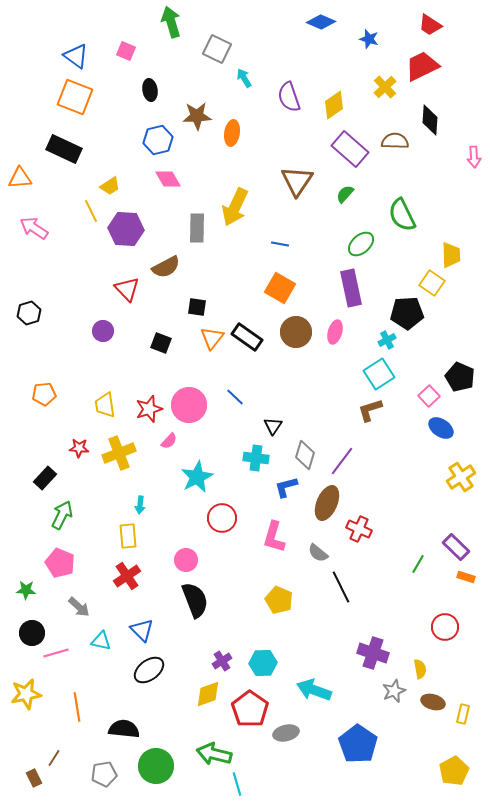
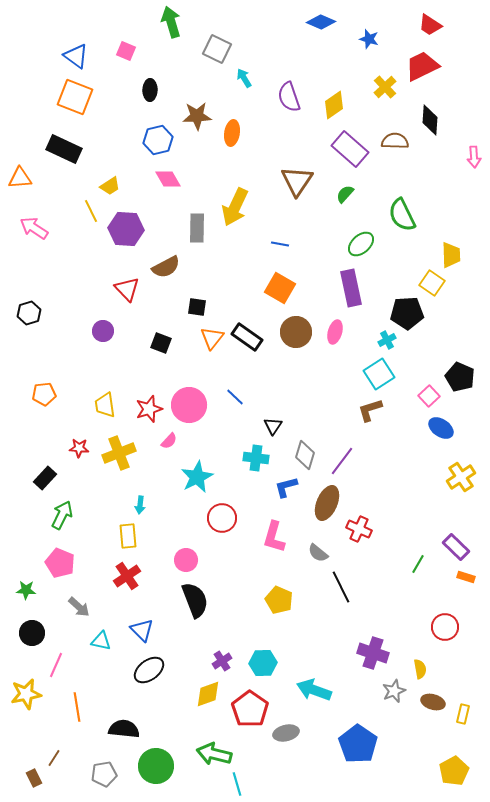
black ellipse at (150, 90): rotated 10 degrees clockwise
pink line at (56, 653): moved 12 px down; rotated 50 degrees counterclockwise
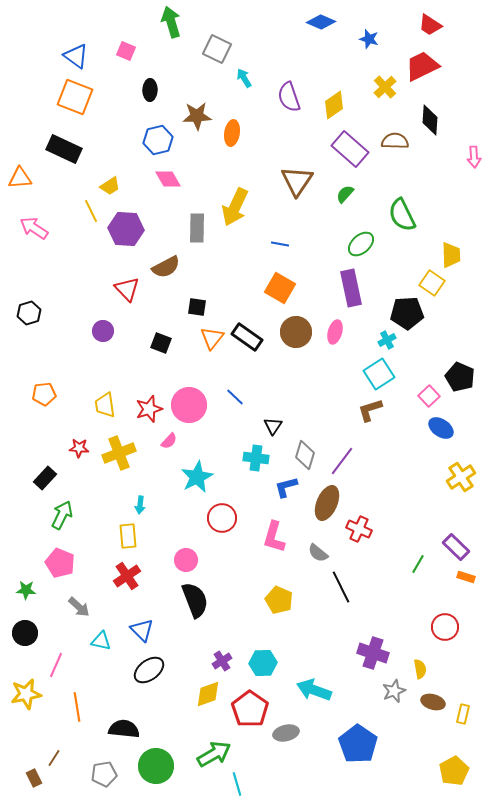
black circle at (32, 633): moved 7 px left
green arrow at (214, 754): rotated 136 degrees clockwise
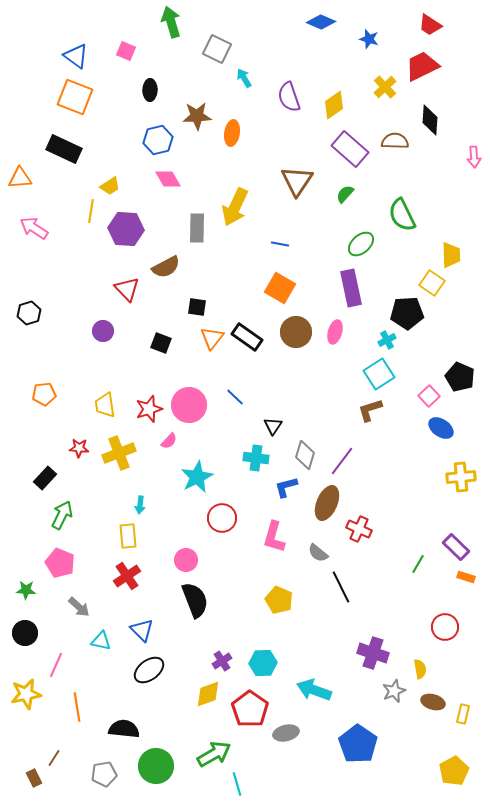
yellow line at (91, 211): rotated 35 degrees clockwise
yellow cross at (461, 477): rotated 28 degrees clockwise
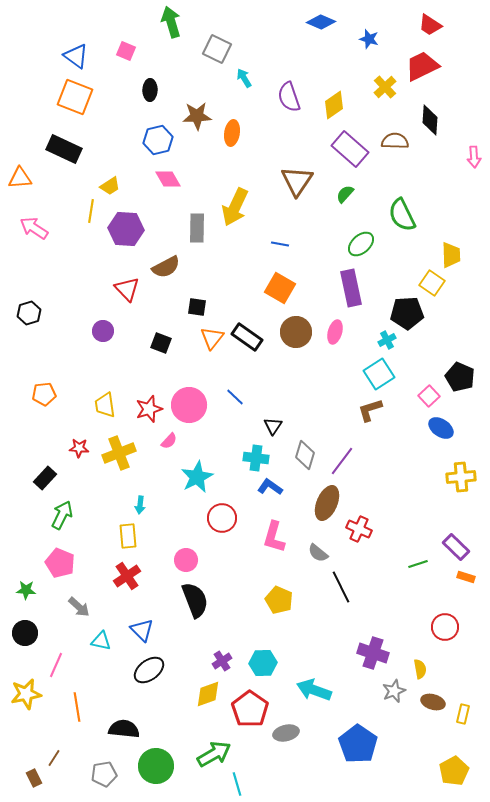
blue L-shape at (286, 487): moved 16 px left; rotated 50 degrees clockwise
green line at (418, 564): rotated 42 degrees clockwise
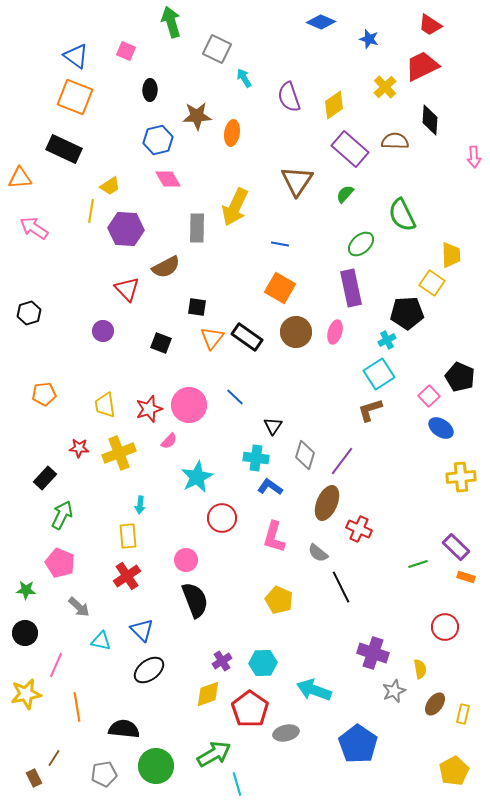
brown ellipse at (433, 702): moved 2 px right, 2 px down; rotated 70 degrees counterclockwise
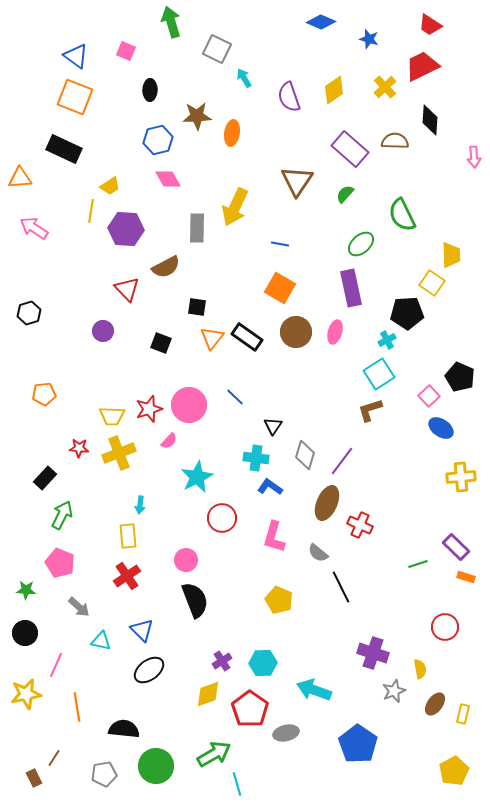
yellow diamond at (334, 105): moved 15 px up
yellow trapezoid at (105, 405): moved 7 px right, 11 px down; rotated 80 degrees counterclockwise
red cross at (359, 529): moved 1 px right, 4 px up
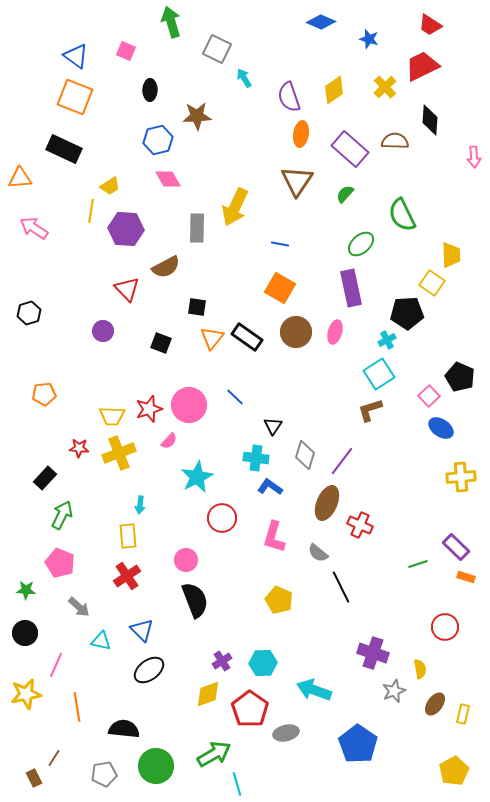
orange ellipse at (232, 133): moved 69 px right, 1 px down
